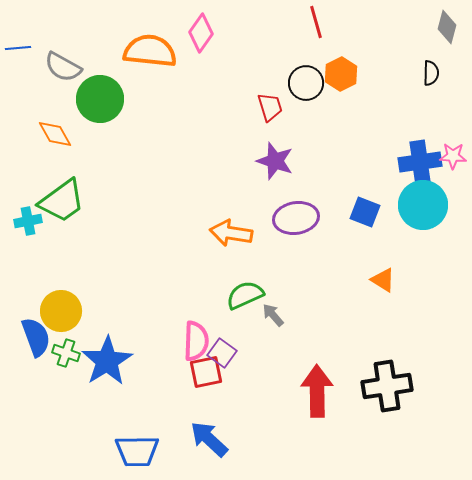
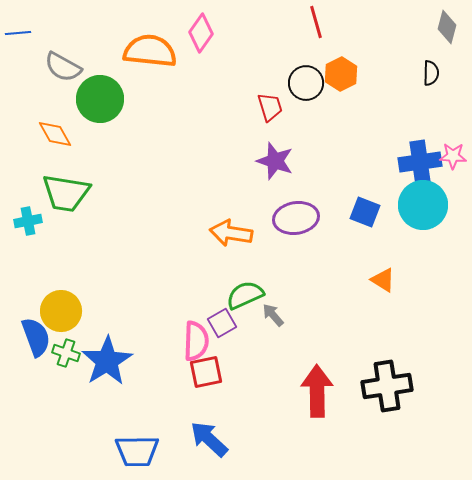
blue line: moved 15 px up
green trapezoid: moved 4 px right, 8 px up; rotated 45 degrees clockwise
purple square: moved 30 px up; rotated 24 degrees clockwise
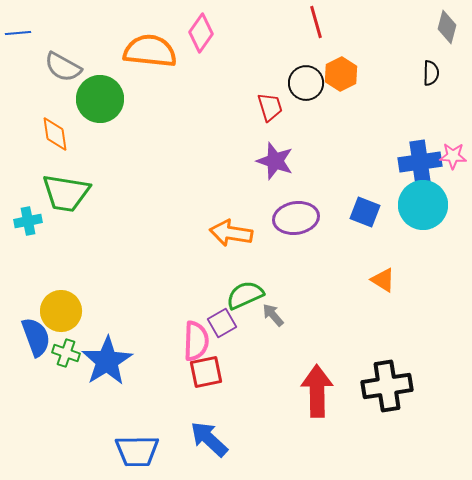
orange diamond: rotated 21 degrees clockwise
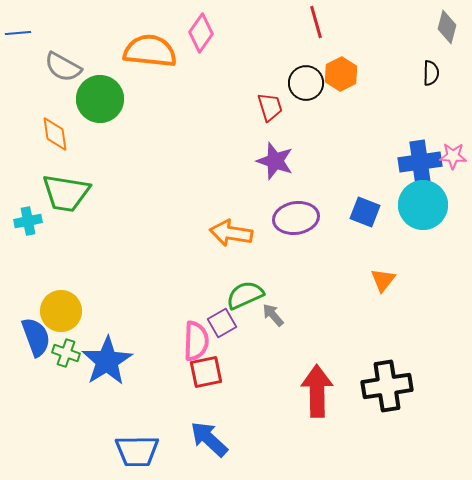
orange triangle: rotated 36 degrees clockwise
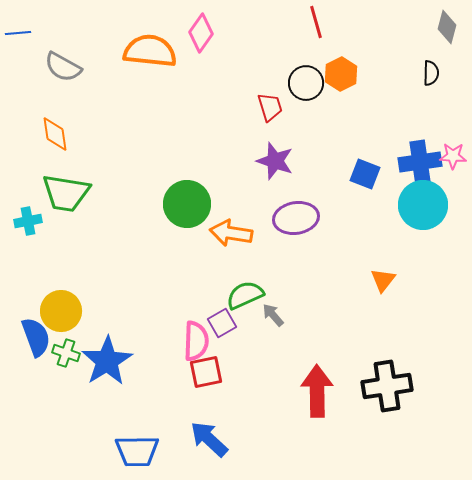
green circle: moved 87 px right, 105 px down
blue square: moved 38 px up
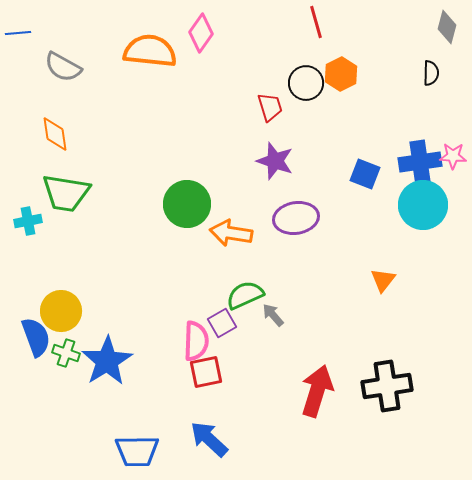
red arrow: rotated 18 degrees clockwise
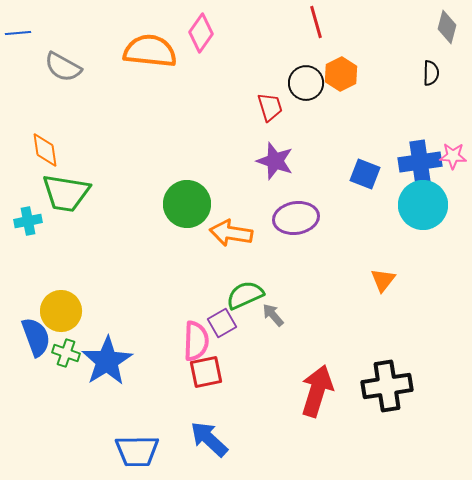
orange diamond: moved 10 px left, 16 px down
